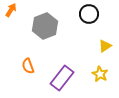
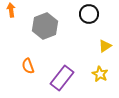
orange arrow: rotated 40 degrees counterclockwise
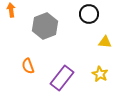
yellow triangle: moved 4 px up; rotated 40 degrees clockwise
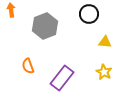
yellow star: moved 4 px right, 2 px up
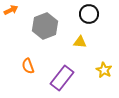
orange arrow: rotated 72 degrees clockwise
yellow triangle: moved 25 px left
yellow star: moved 2 px up
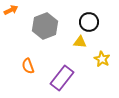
black circle: moved 8 px down
yellow star: moved 2 px left, 11 px up
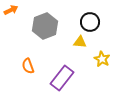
black circle: moved 1 px right
